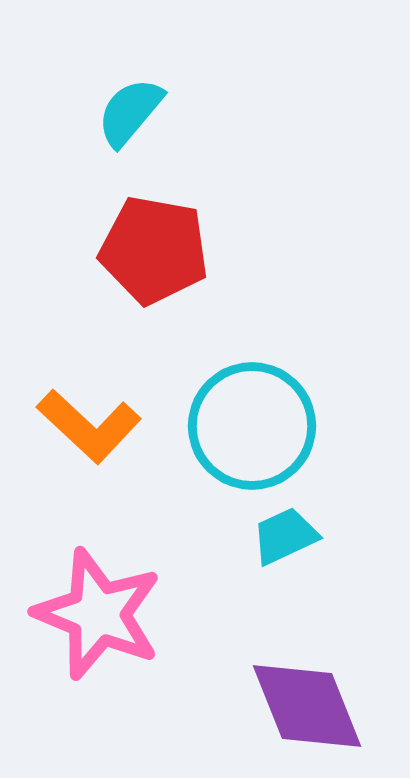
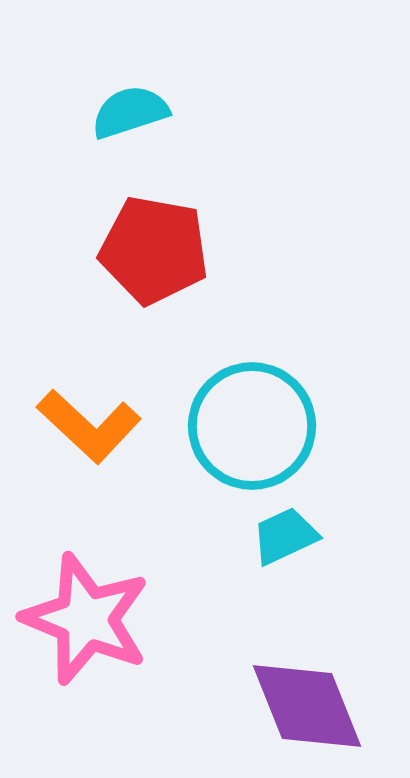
cyan semicircle: rotated 32 degrees clockwise
pink star: moved 12 px left, 5 px down
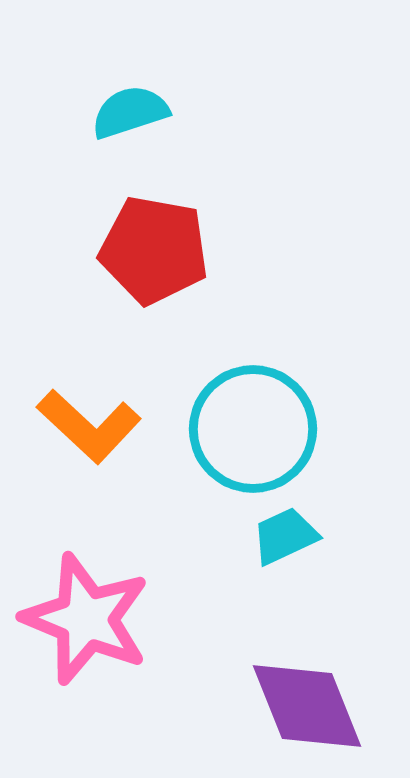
cyan circle: moved 1 px right, 3 px down
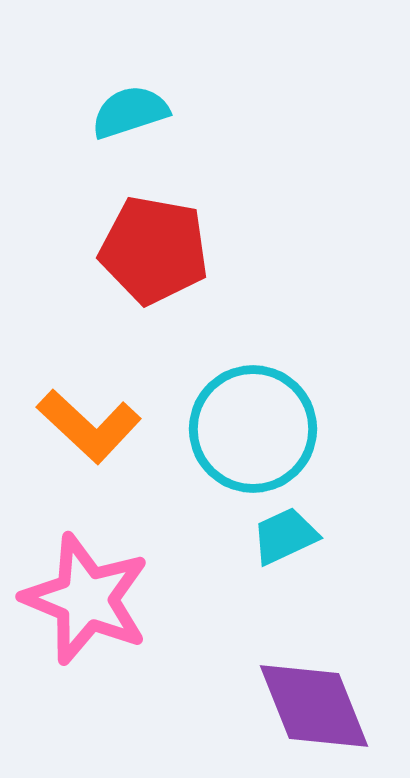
pink star: moved 20 px up
purple diamond: moved 7 px right
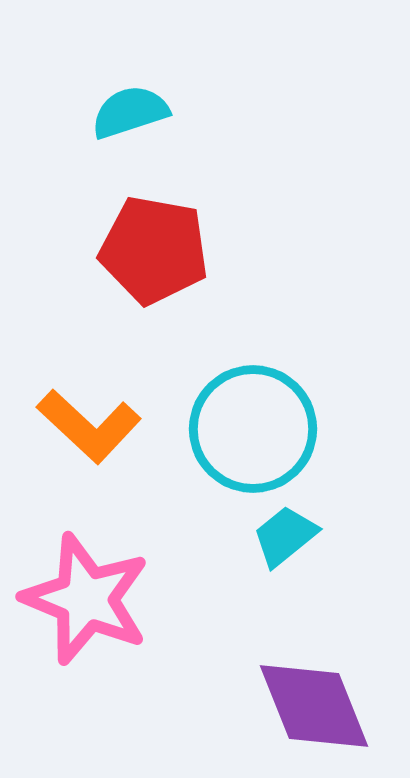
cyan trapezoid: rotated 14 degrees counterclockwise
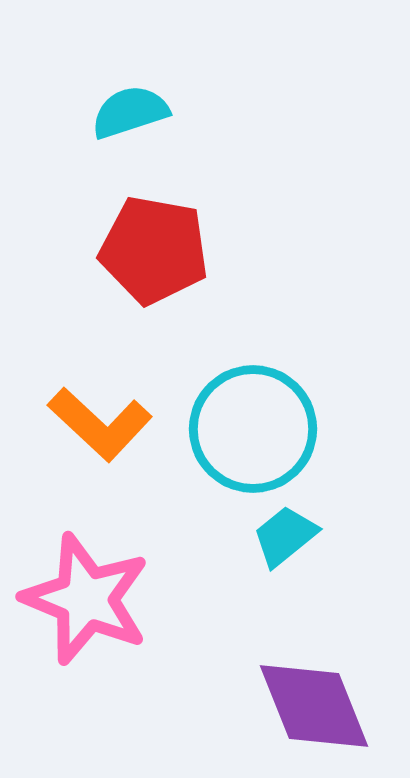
orange L-shape: moved 11 px right, 2 px up
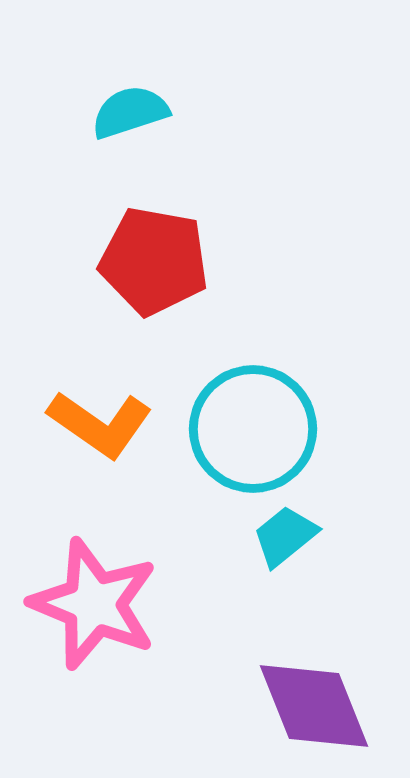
red pentagon: moved 11 px down
orange L-shape: rotated 8 degrees counterclockwise
pink star: moved 8 px right, 5 px down
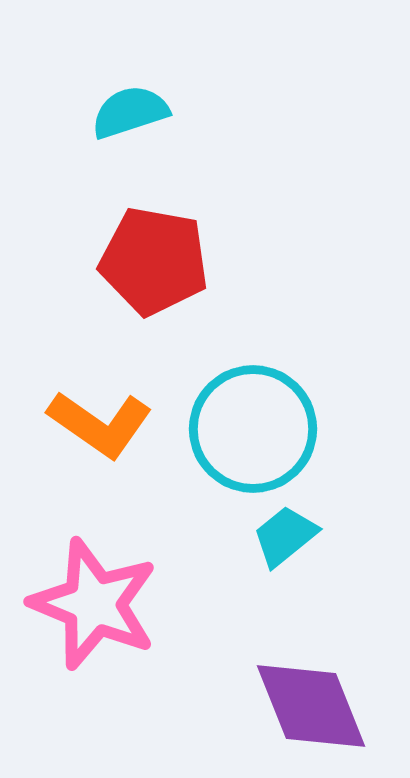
purple diamond: moved 3 px left
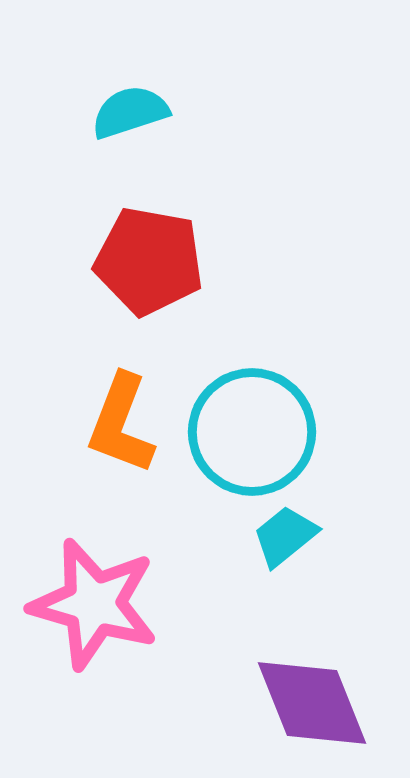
red pentagon: moved 5 px left
orange L-shape: moved 21 px right; rotated 76 degrees clockwise
cyan circle: moved 1 px left, 3 px down
pink star: rotated 6 degrees counterclockwise
purple diamond: moved 1 px right, 3 px up
